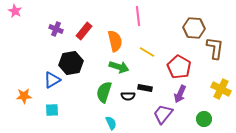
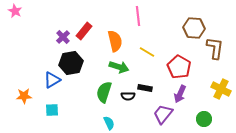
purple cross: moved 7 px right, 8 px down; rotated 24 degrees clockwise
cyan semicircle: moved 2 px left
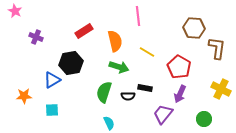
red rectangle: rotated 18 degrees clockwise
purple cross: moved 27 px left; rotated 24 degrees counterclockwise
brown L-shape: moved 2 px right
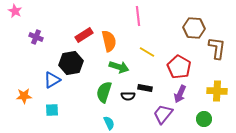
red rectangle: moved 4 px down
orange semicircle: moved 6 px left
yellow cross: moved 4 px left, 2 px down; rotated 24 degrees counterclockwise
